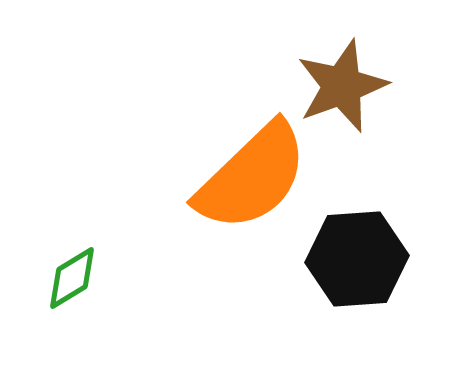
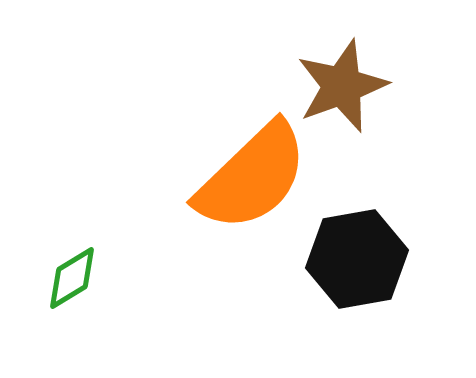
black hexagon: rotated 6 degrees counterclockwise
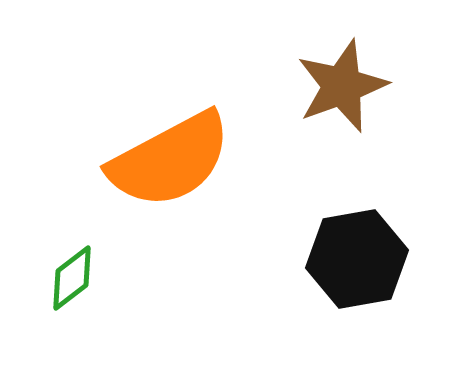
orange semicircle: moved 82 px left, 17 px up; rotated 16 degrees clockwise
green diamond: rotated 6 degrees counterclockwise
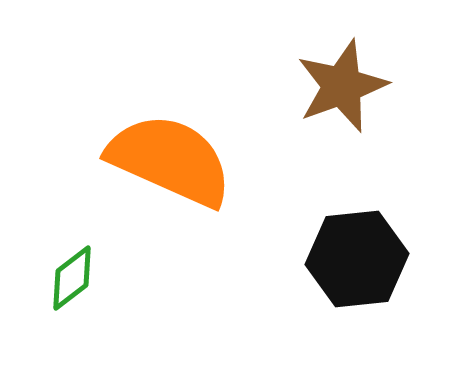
orange semicircle: rotated 128 degrees counterclockwise
black hexagon: rotated 4 degrees clockwise
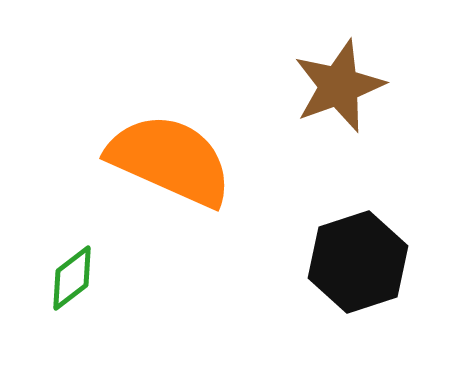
brown star: moved 3 px left
black hexagon: moved 1 px right, 3 px down; rotated 12 degrees counterclockwise
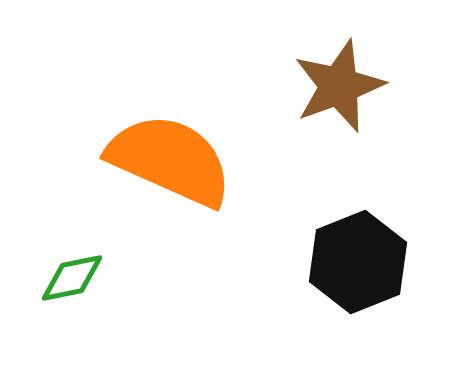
black hexagon: rotated 4 degrees counterclockwise
green diamond: rotated 26 degrees clockwise
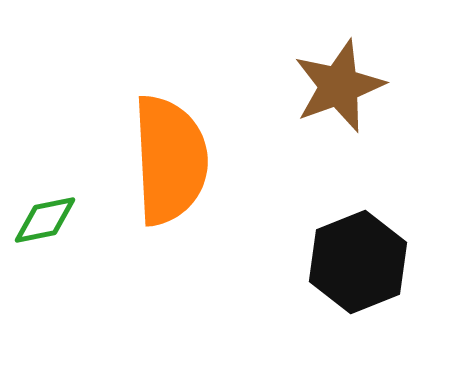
orange semicircle: rotated 63 degrees clockwise
green diamond: moved 27 px left, 58 px up
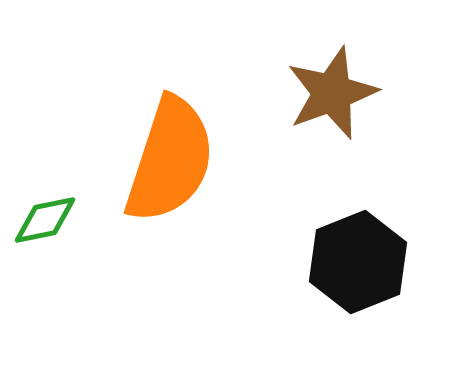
brown star: moved 7 px left, 7 px down
orange semicircle: rotated 21 degrees clockwise
